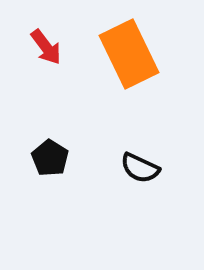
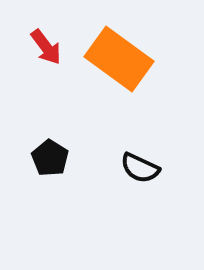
orange rectangle: moved 10 px left, 5 px down; rotated 28 degrees counterclockwise
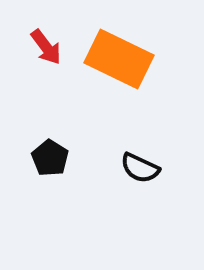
orange rectangle: rotated 10 degrees counterclockwise
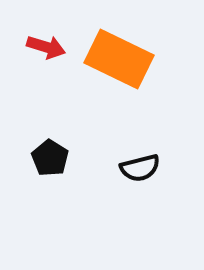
red arrow: rotated 36 degrees counterclockwise
black semicircle: rotated 39 degrees counterclockwise
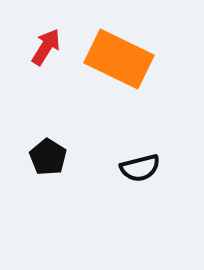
red arrow: rotated 75 degrees counterclockwise
black pentagon: moved 2 px left, 1 px up
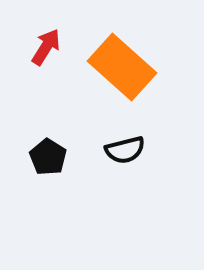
orange rectangle: moved 3 px right, 8 px down; rotated 16 degrees clockwise
black semicircle: moved 15 px left, 18 px up
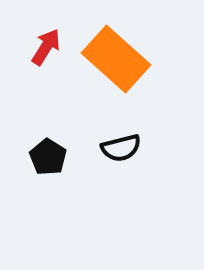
orange rectangle: moved 6 px left, 8 px up
black semicircle: moved 4 px left, 2 px up
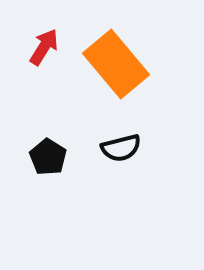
red arrow: moved 2 px left
orange rectangle: moved 5 px down; rotated 8 degrees clockwise
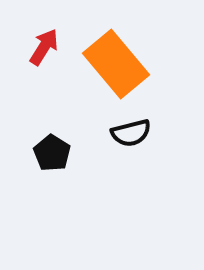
black semicircle: moved 10 px right, 15 px up
black pentagon: moved 4 px right, 4 px up
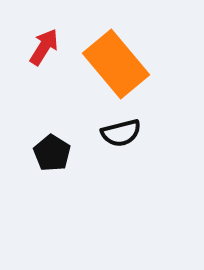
black semicircle: moved 10 px left
